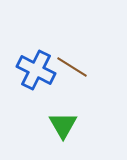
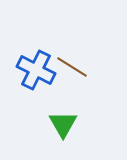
green triangle: moved 1 px up
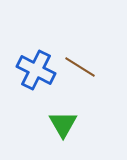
brown line: moved 8 px right
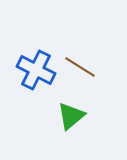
green triangle: moved 8 px right, 8 px up; rotated 20 degrees clockwise
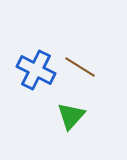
green triangle: rotated 8 degrees counterclockwise
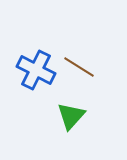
brown line: moved 1 px left
